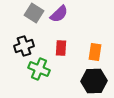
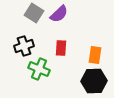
orange rectangle: moved 3 px down
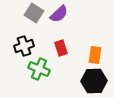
red rectangle: rotated 21 degrees counterclockwise
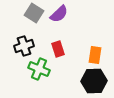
red rectangle: moved 3 px left, 1 px down
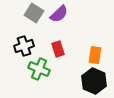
black hexagon: rotated 25 degrees clockwise
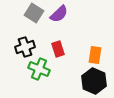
black cross: moved 1 px right, 1 px down
